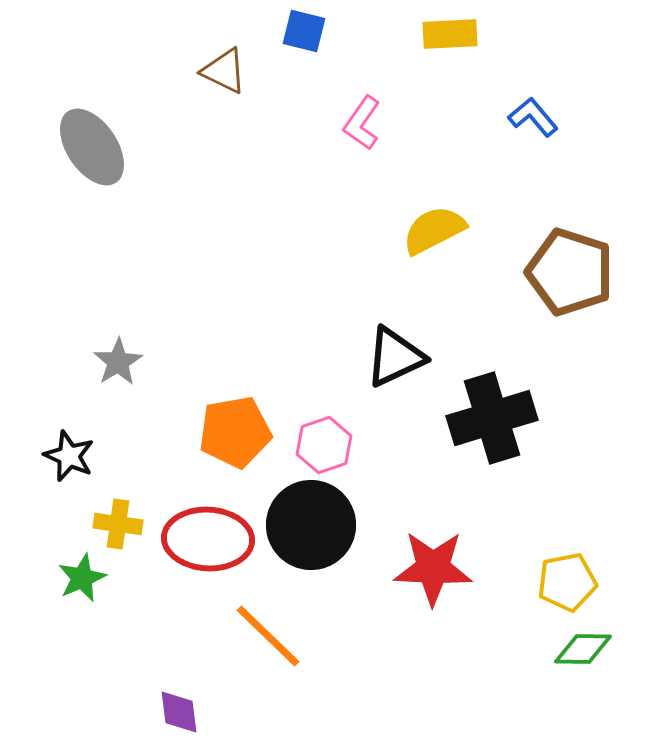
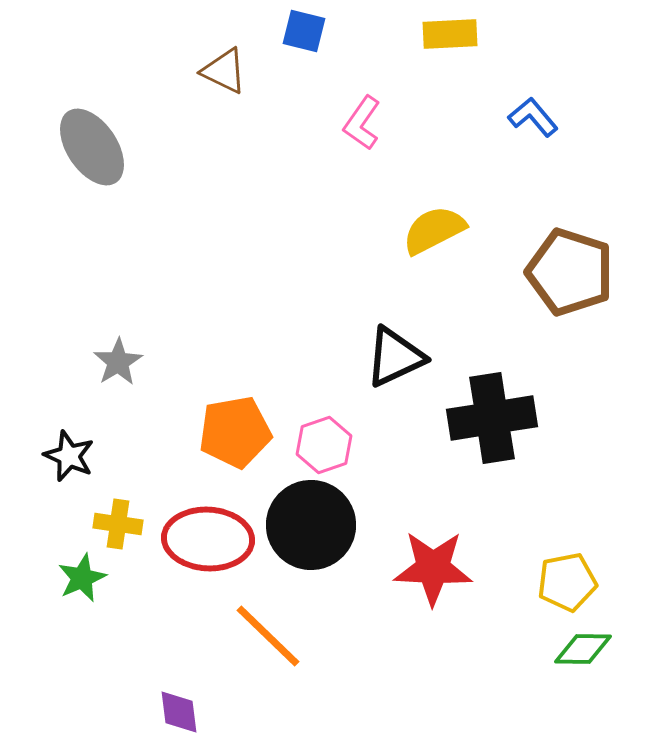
black cross: rotated 8 degrees clockwise
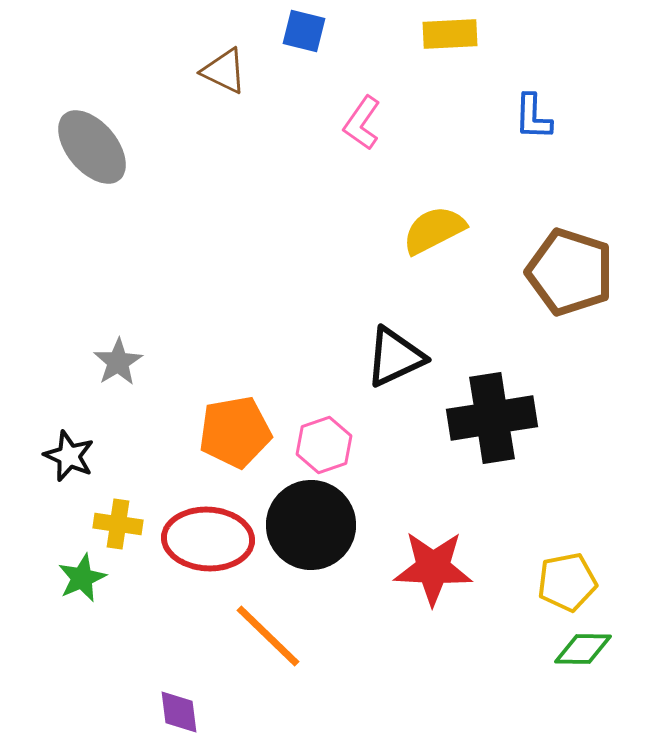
blue L-shape: rotated 138 degrees counterclockwise
gray ellipse: rotated 6 degrees counterclockwise
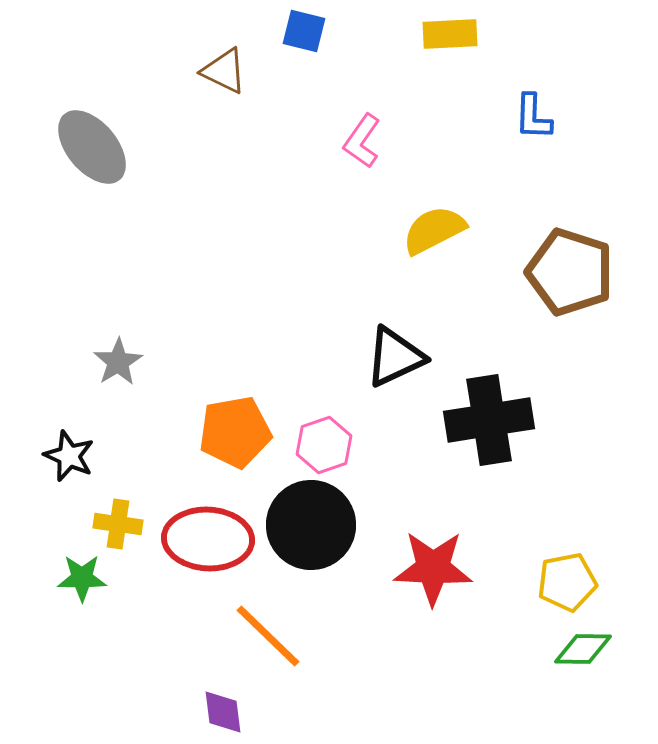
pink L-shape: moved 18 px down
black cross: moved 3 px left, 2 px down
green star: rotated 24 degrees clockwise
purple diamond: moved 44 px right
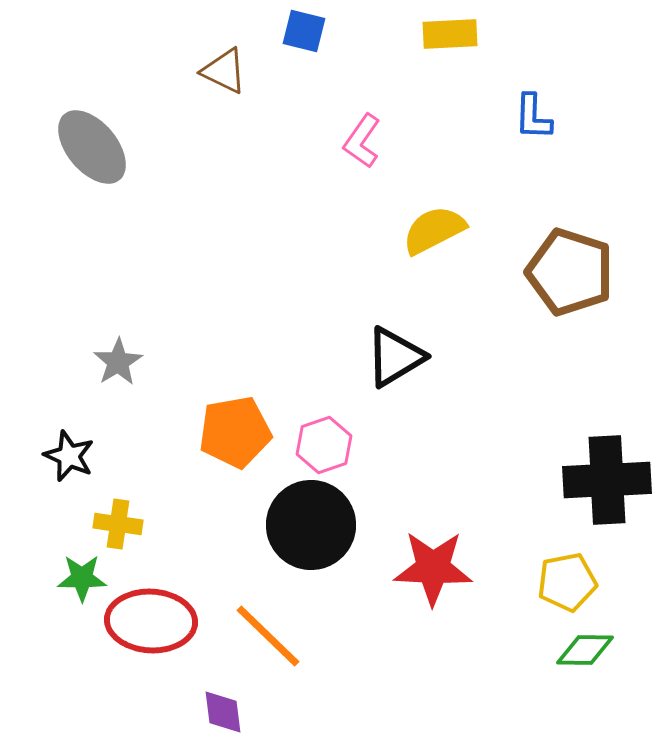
black triangle: rotated 6 degrees counterclockwise
black cross: moved 118 px right, 60 px down; rotated 6 degrees clockwise
red ellipse: moved 57 px left, 82 px down
green diamond: moved 2 px right, 1 px down
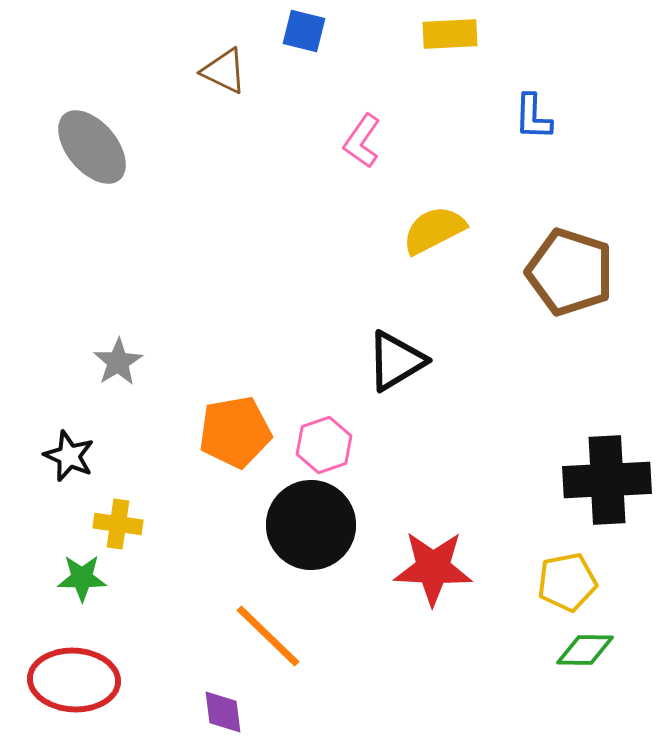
black triangle: moved 1 px right, 4 px down
red ellipse: moved 77 px left, 59 px down
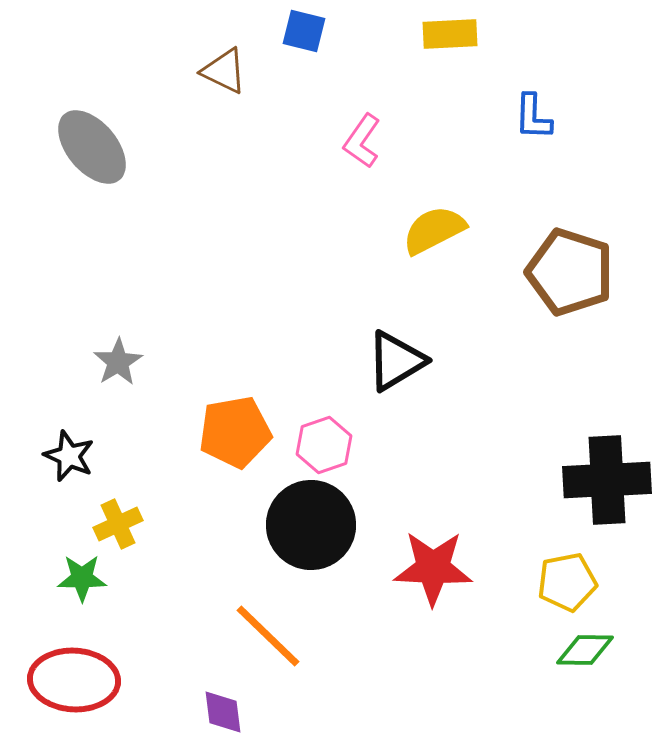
yellow cross: rotated 33 degrees counterclockwise
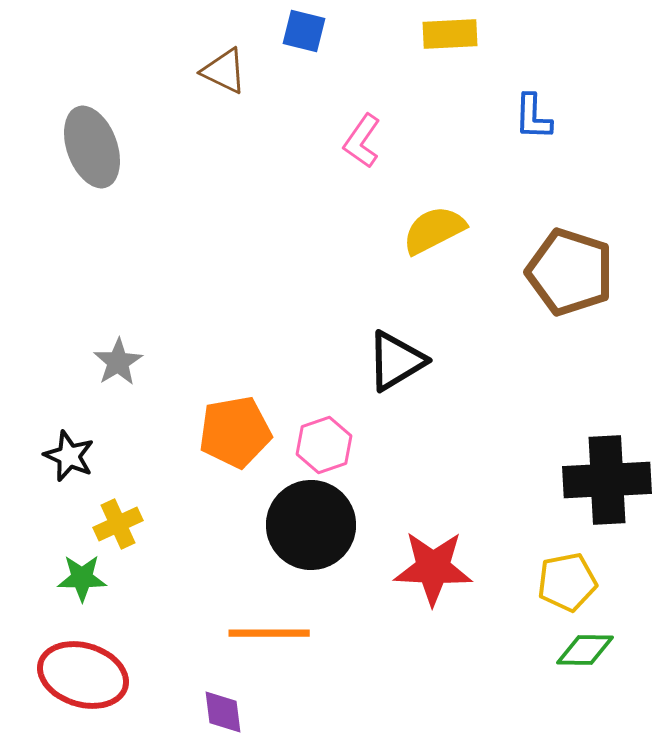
gray ellipse: rotated 20 degrees clockwise
orange line: moved 1 px right, 3 px up; rotated 44 degrees counterclockwise
red ellipse: moved 9 px right, 5 px up; rotated 14 degrees clockwise
